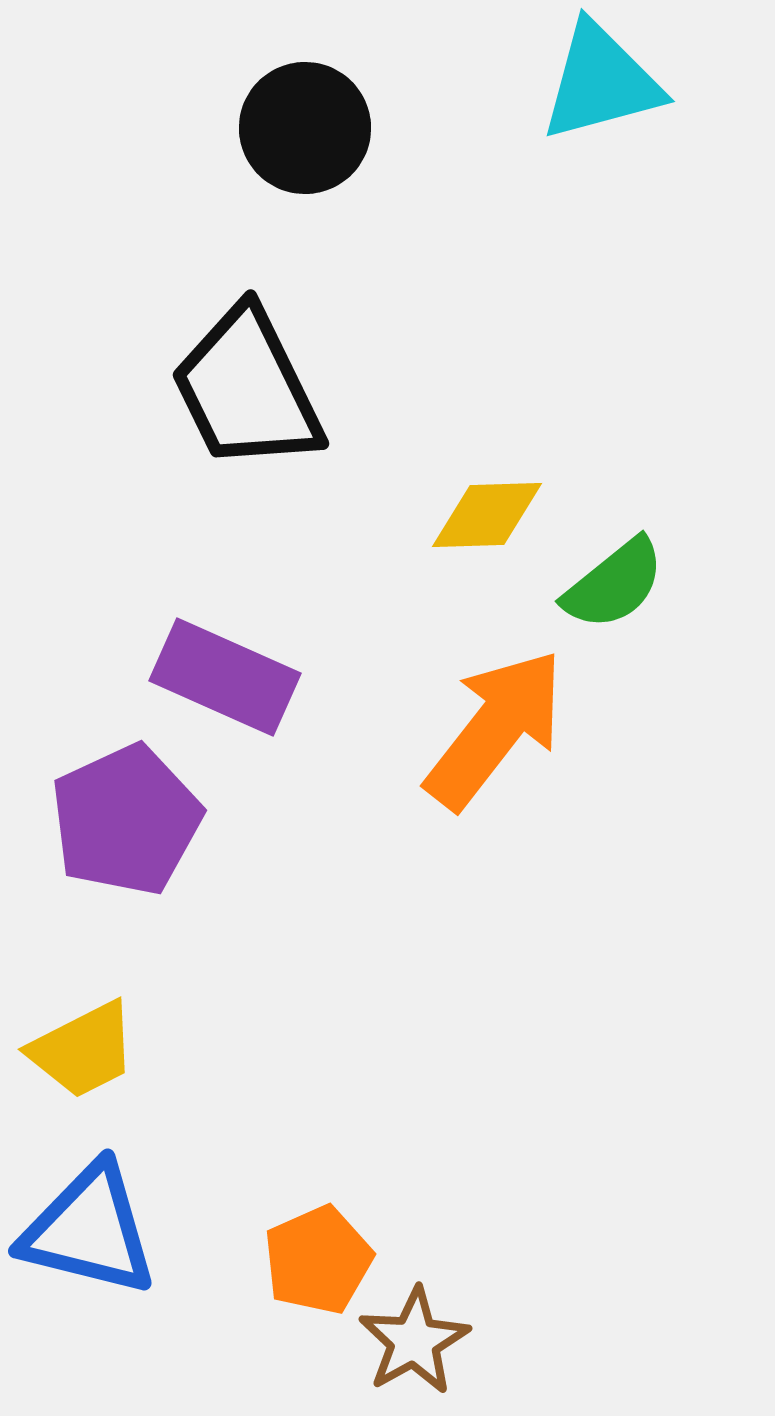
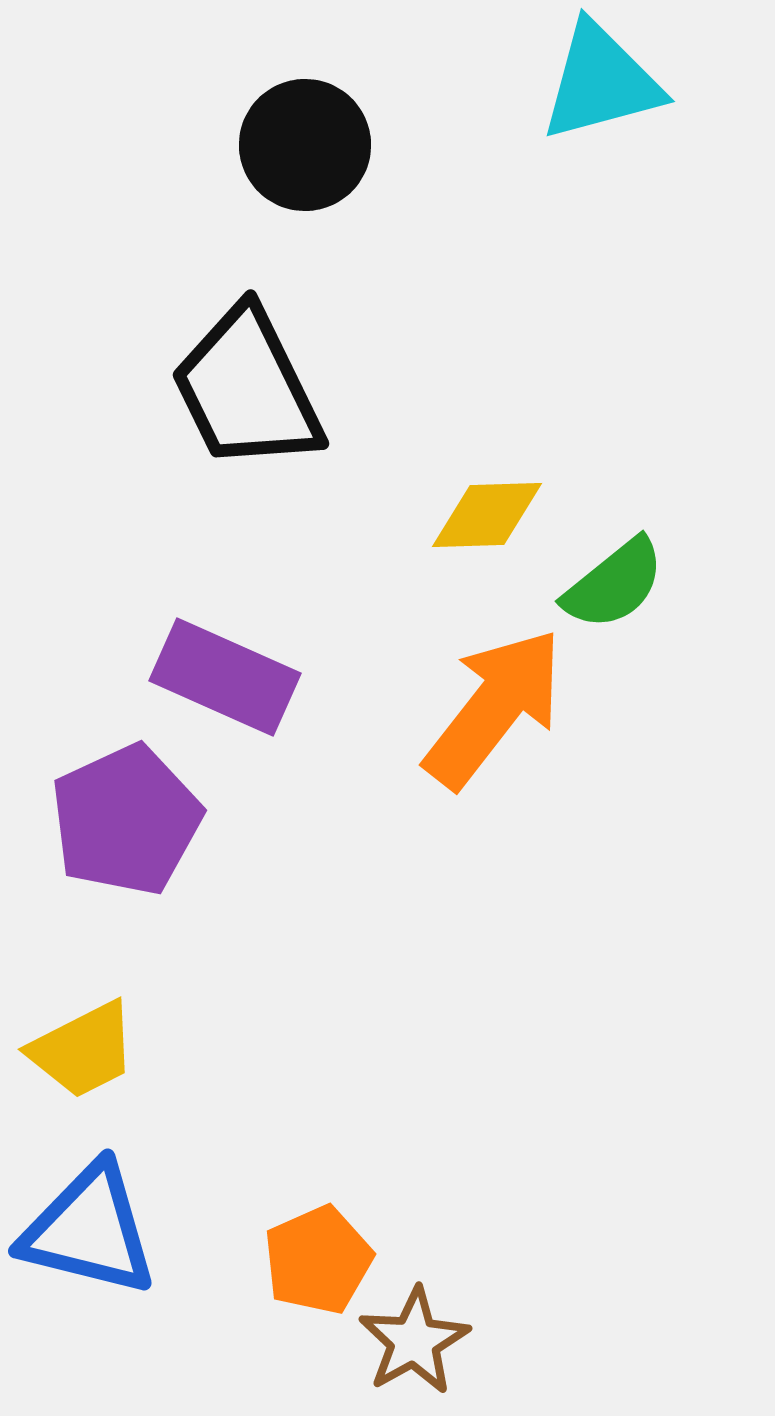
black circle: moved 17 px down
orange arrow: moved 1 px left, 21 px up
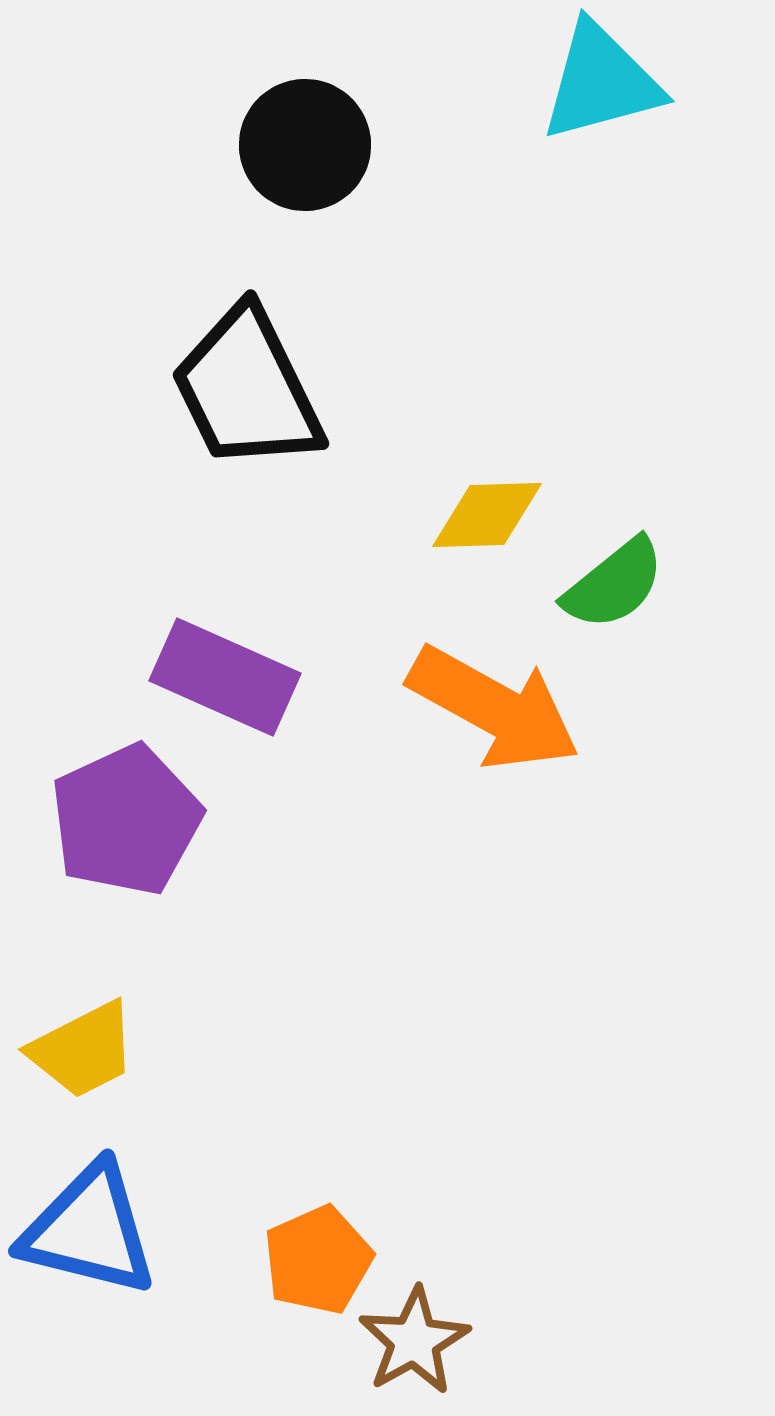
orange arrow: rotated 81 degrees clockwise
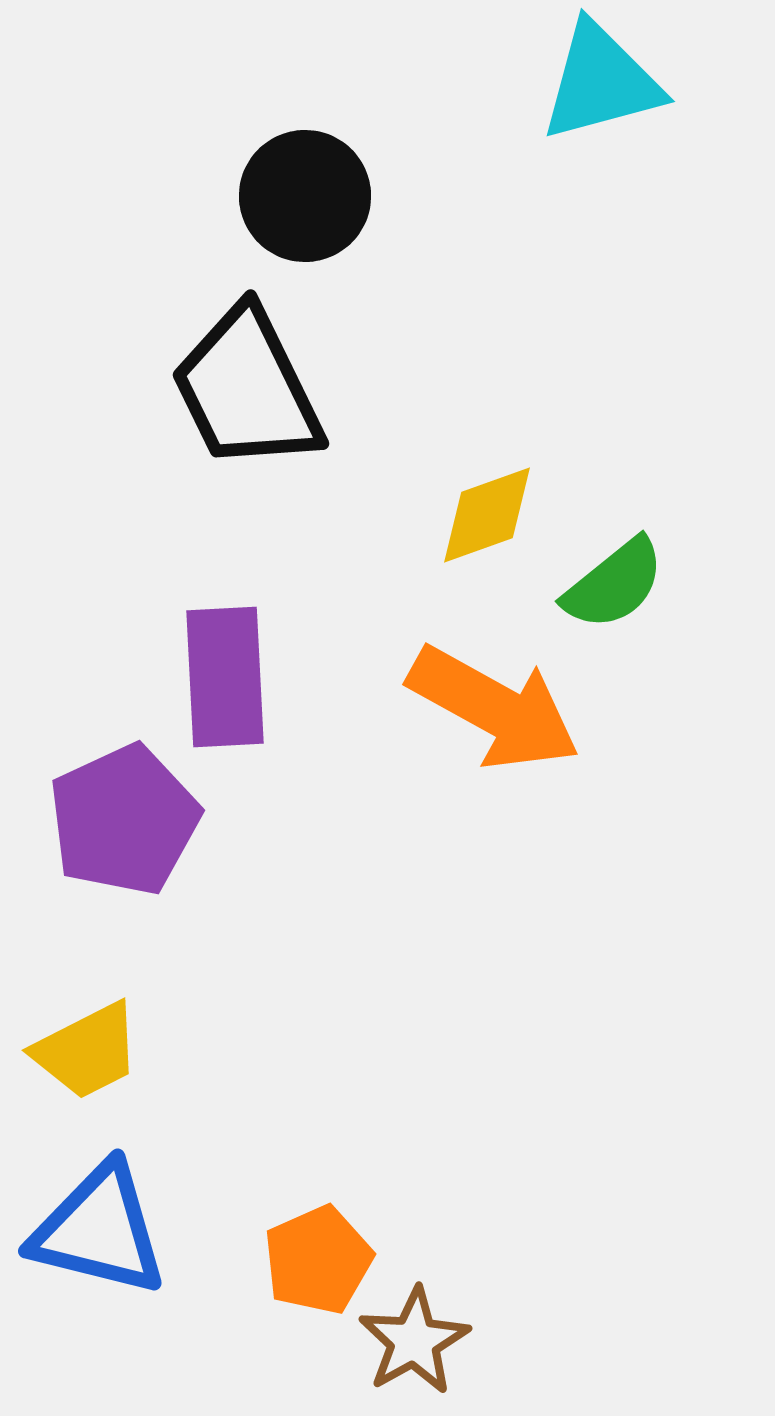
black circle: moved 51 px down
yellow diamond: rotated 18 degrees counterclockwise
purple rectangle: rotated 63 degrees clockwise
purple pentagon: moved 2 px left
yellow trapezoid: moved 4 px right, 1 px down
blue triangle: moved 10 px right
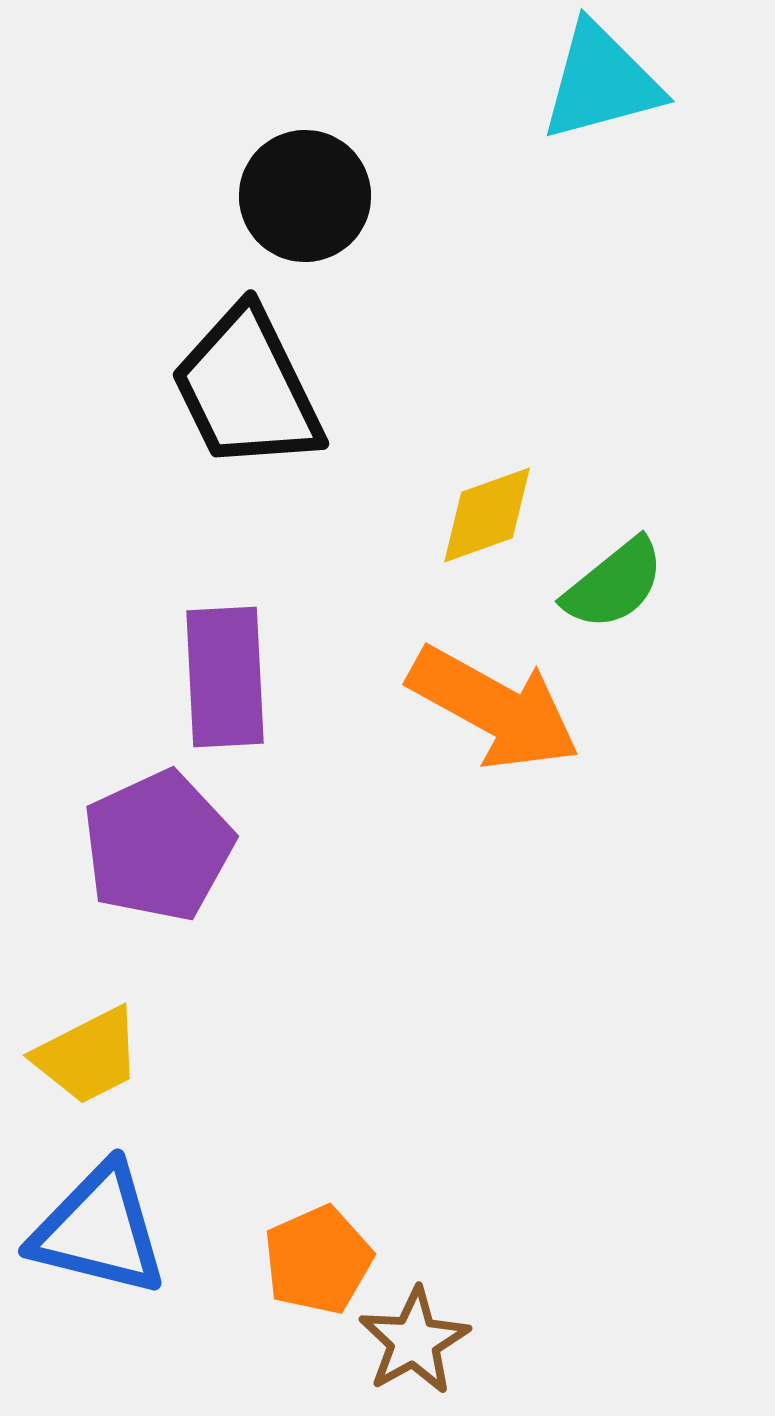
purple pentagon: moved 34 px right, 26 px down
yellow trapezoid: moved 1 px right, 5 px down
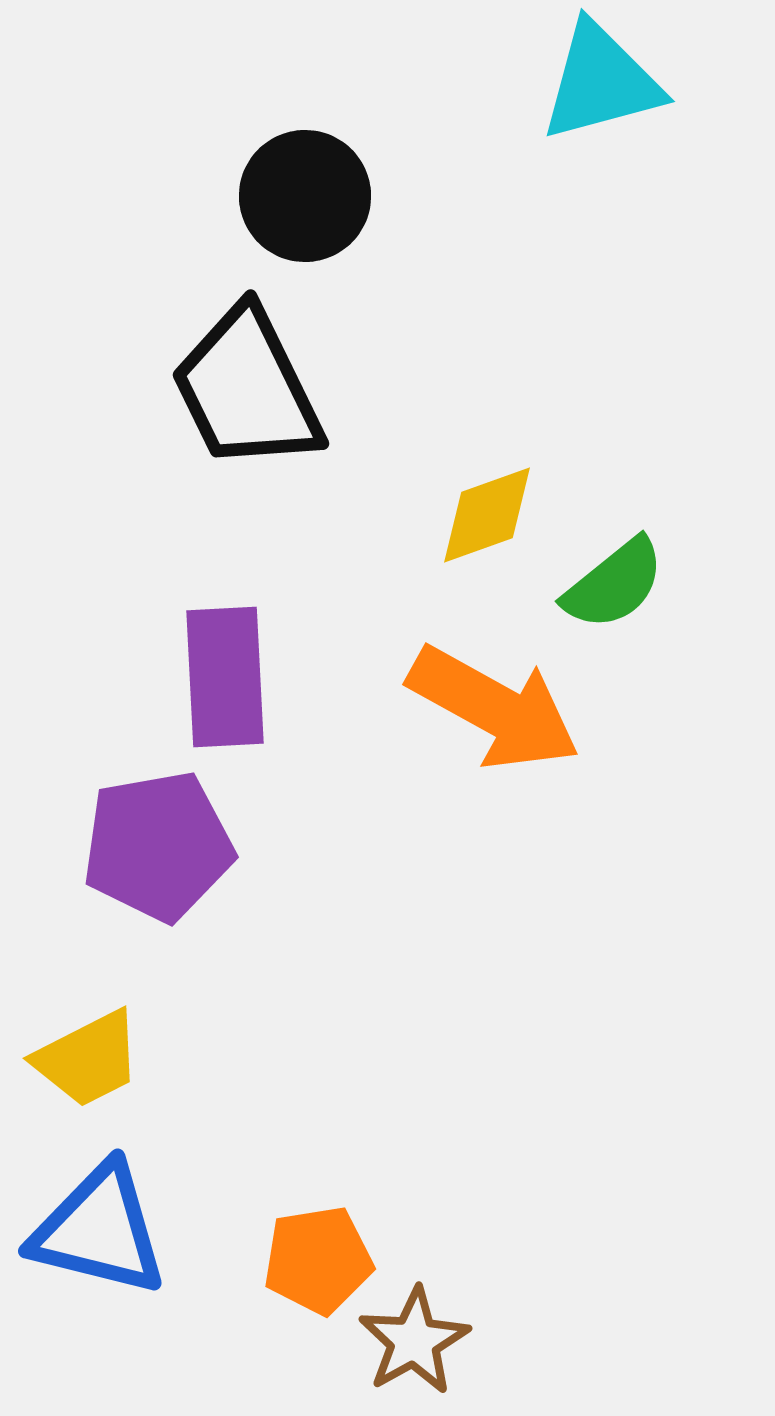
purple pentagon: rotated 15 degrees clockwise
yellow trapezoid: moved 3 px down
orange pentagon: rotated 15 degrees clockwise
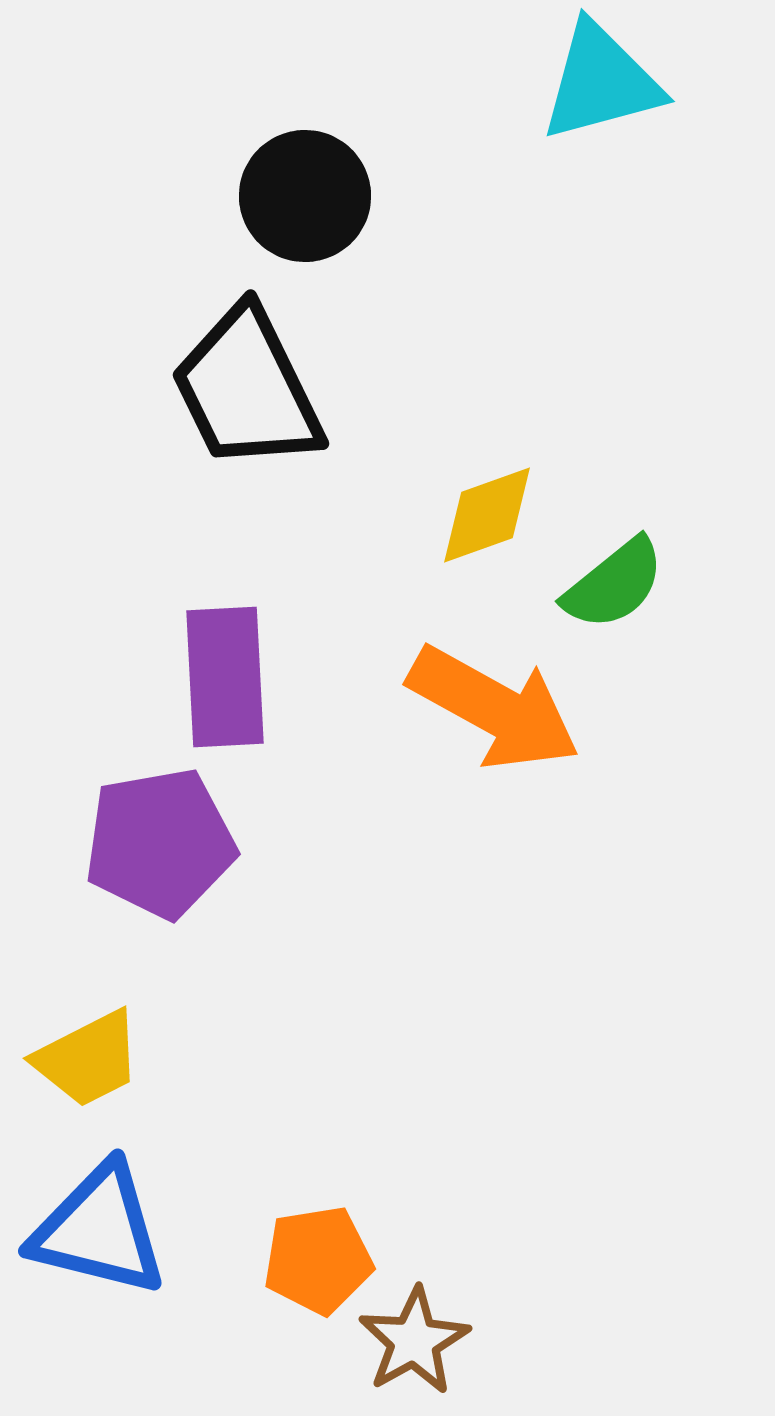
purple pentagon: moved 2 px right, 3 px up
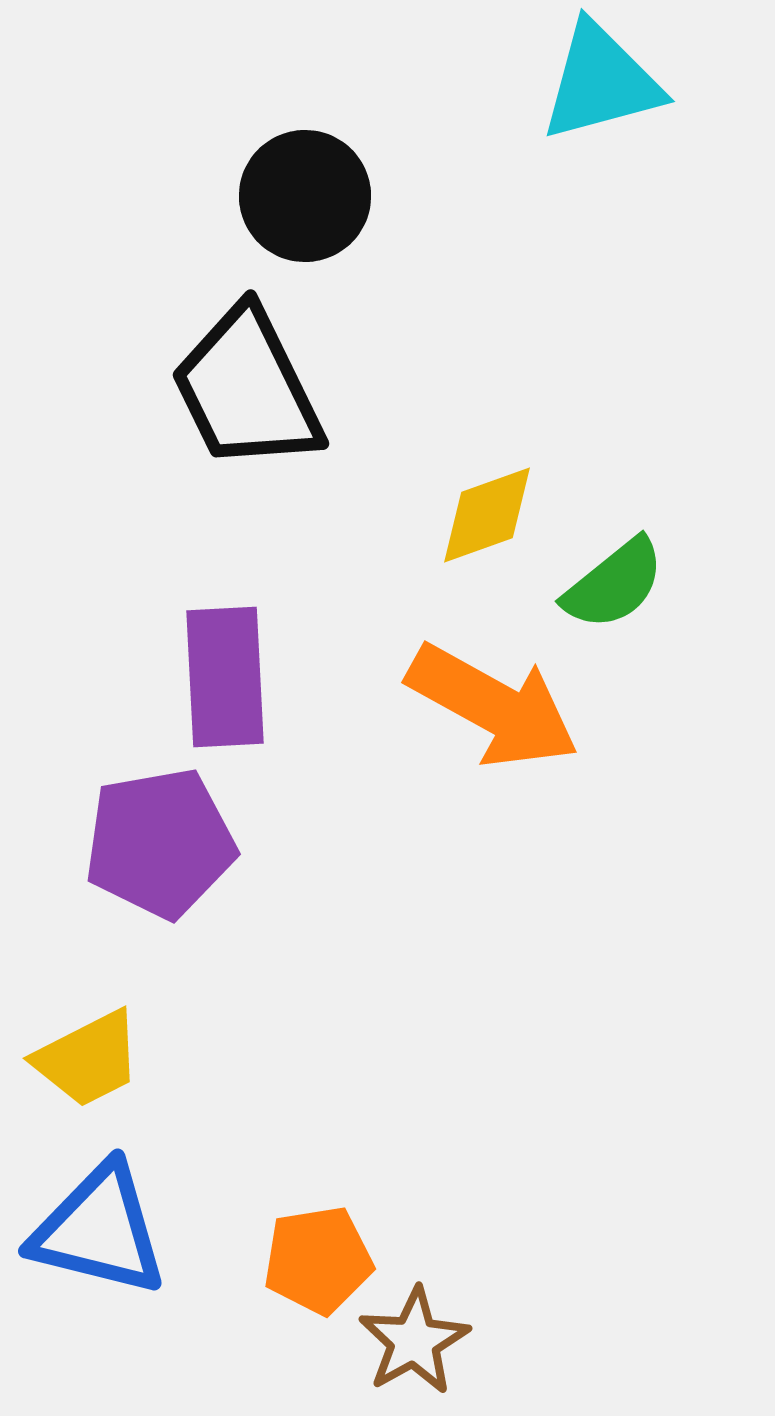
orange arrow: moved 1 px left, 2 px up
